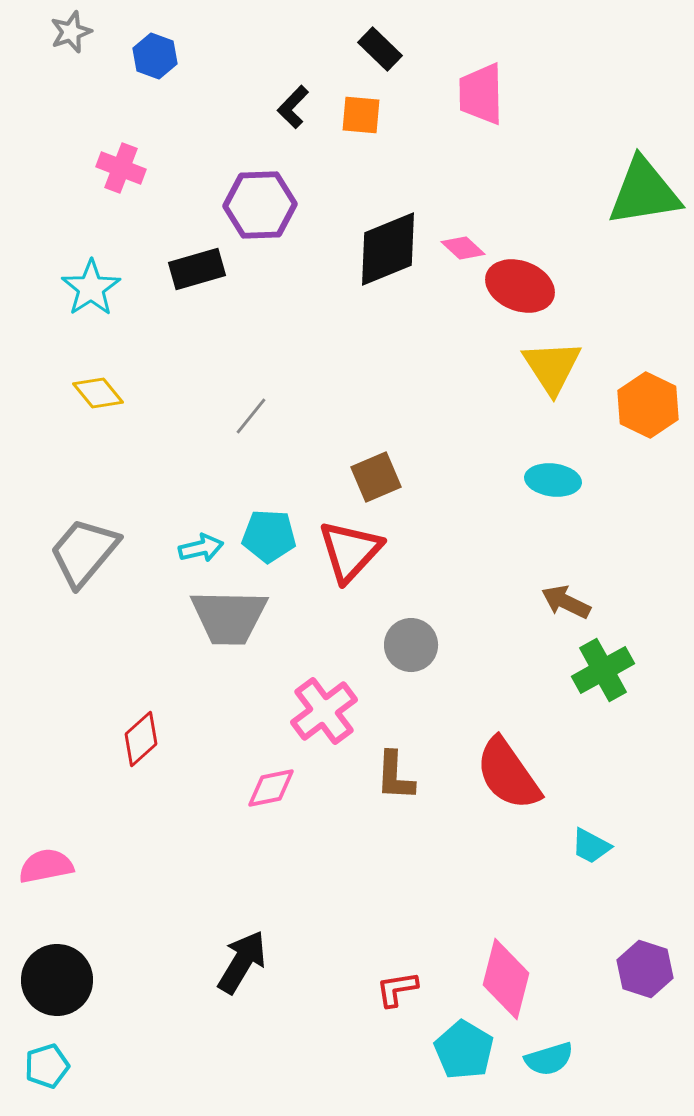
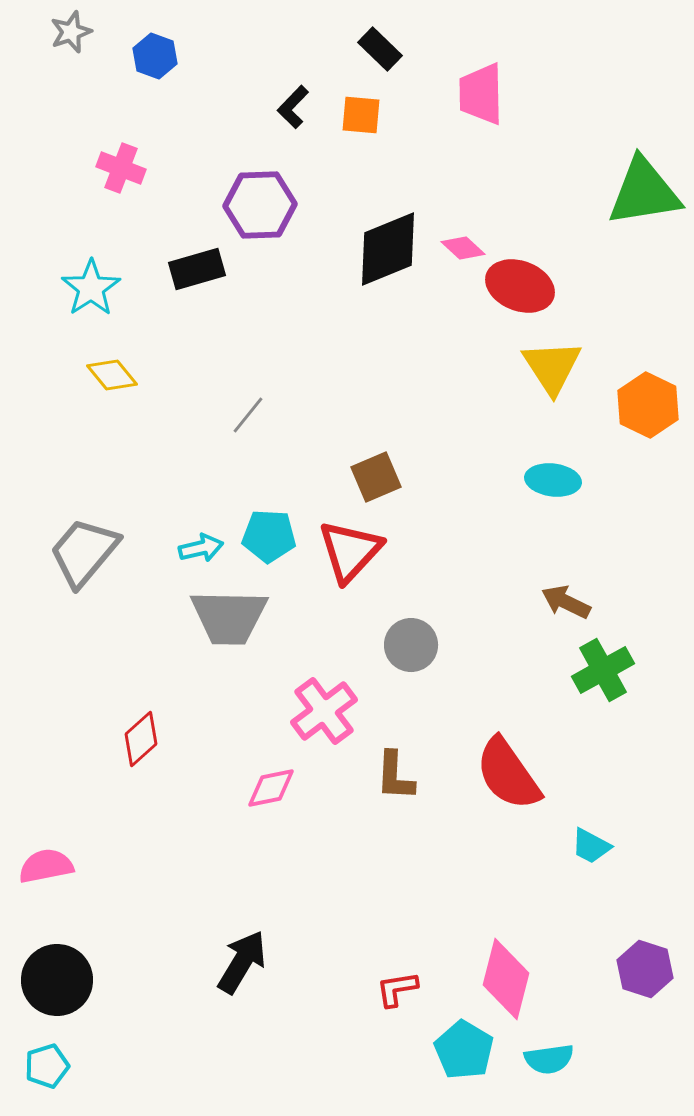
yellow diamond at (98, 393): moved 14 px right, 18 px up
gray line at (251, 416): moved 3 px left, 1 px up
cyan semicircle at (549, 1059): rotated 9 degrees clockwise
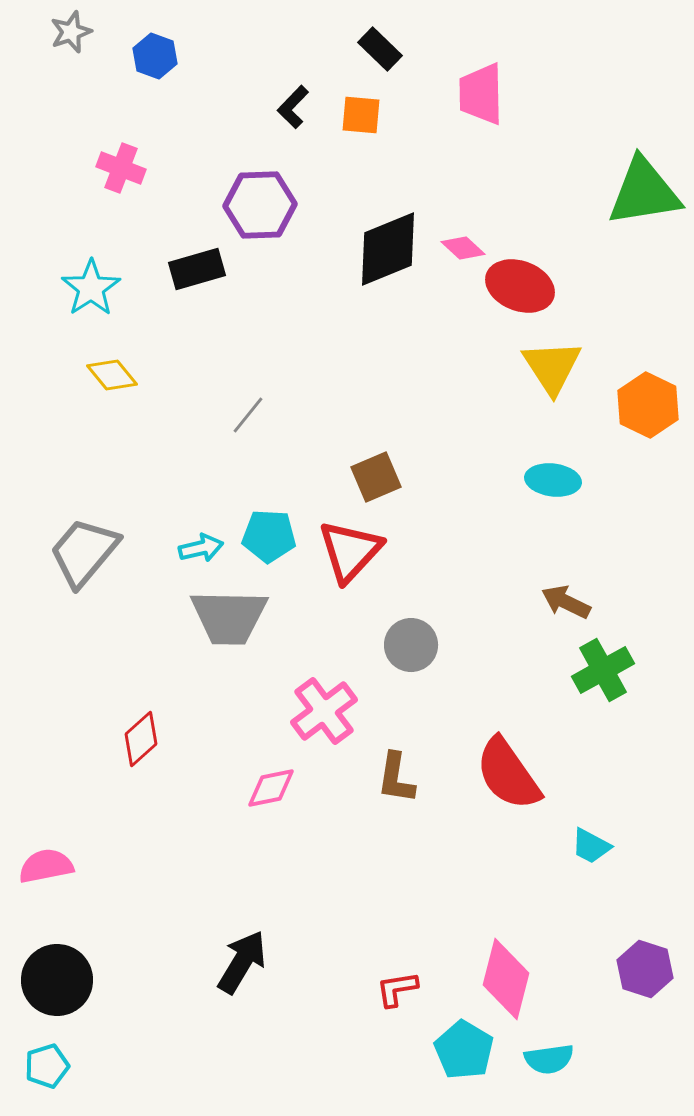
brown L-shape at (395, 776): moved 1 px right, 2 px down; rotated 6 degrees clockwise
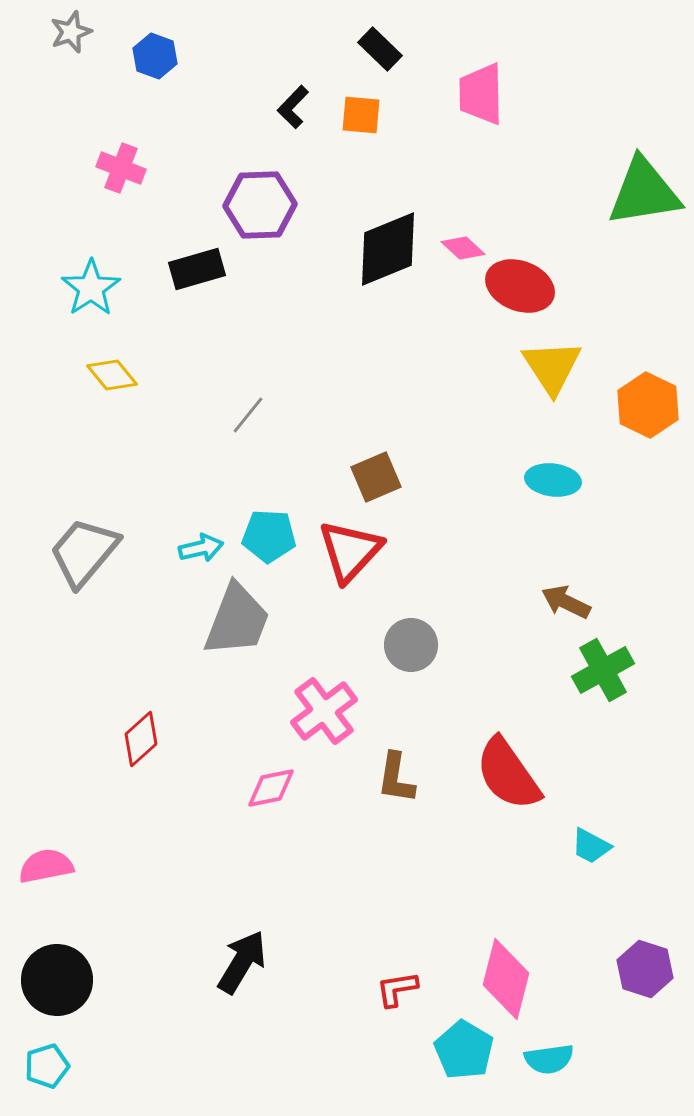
gray trapezoid at (229, 617): moved 8 px right, 3 px down; rotated 70 degrees counterclockwise
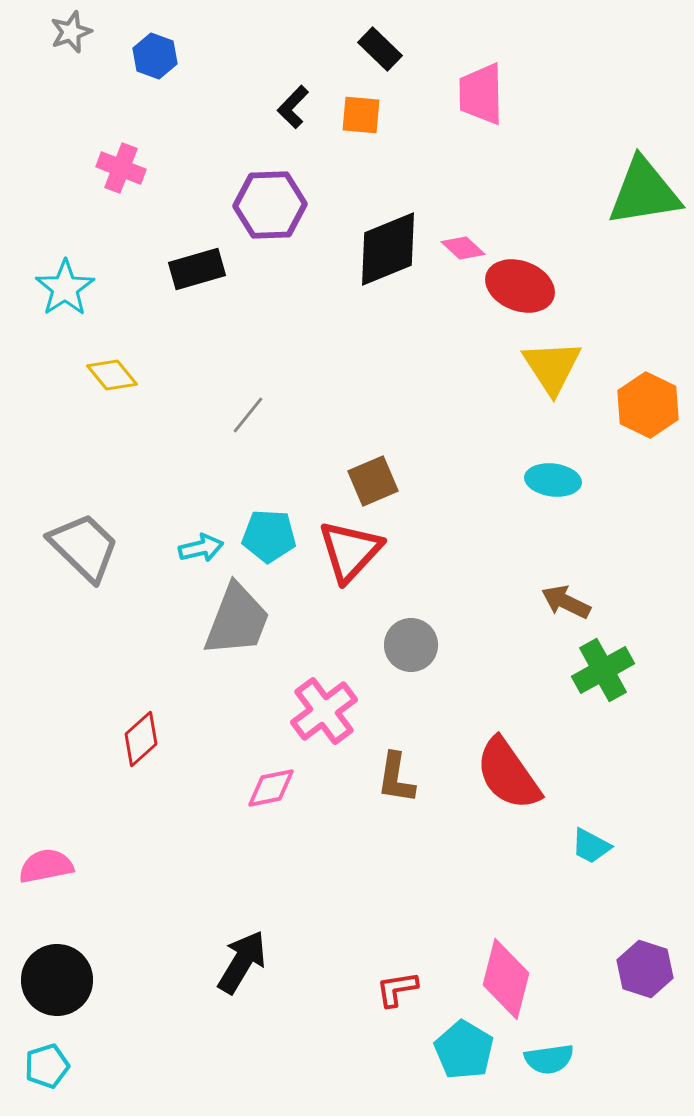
purple hexagon at (260, 205): moved 10 px right
cyan star at (91, 288): moved 26 px left
brown square at (376, 477): moved 3 px left, 4 px down
gray trapezoid at (84, 552): moved 5 px up; rotated 94 degrees clockwise
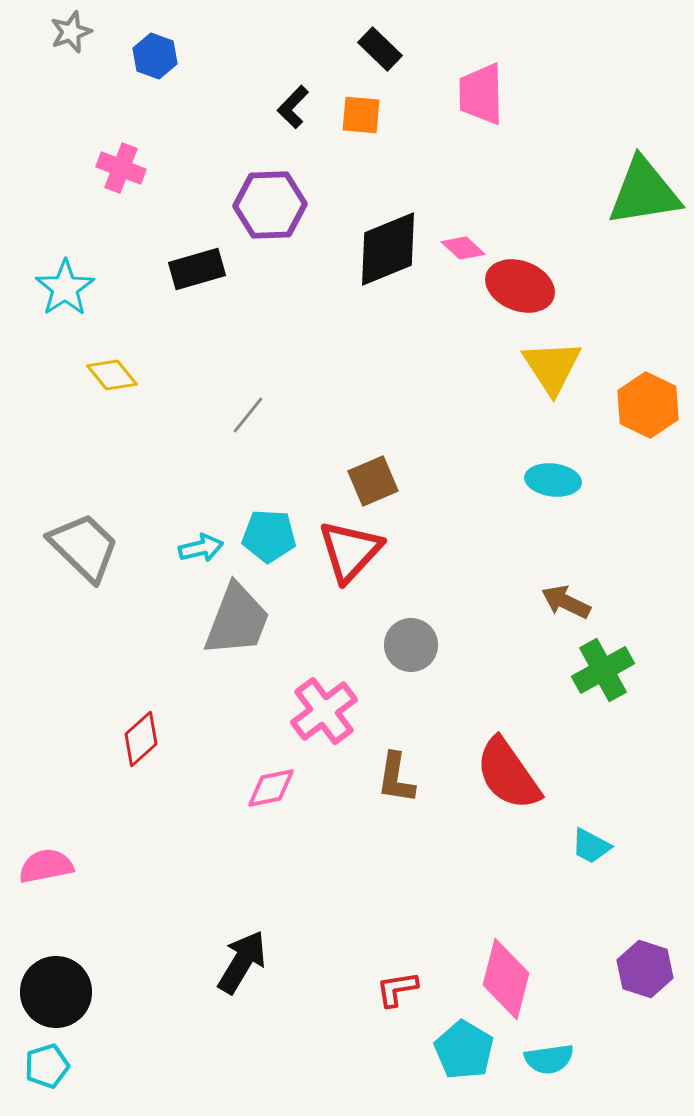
black circle at (57, 980): moved 1 px left, 12 px down
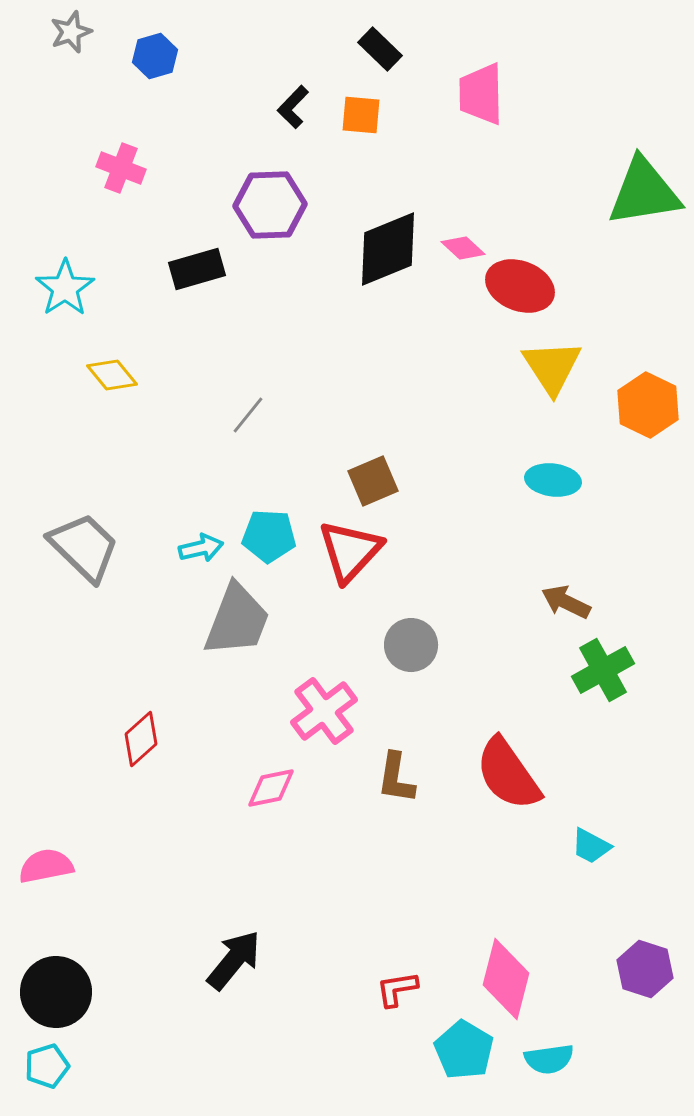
blue hexagon at (155, 56): rotated 24 degrees clockwise
black arrow at (242, 962): moved 8 px left, 2 px up; rotated 8 degrees clockwise
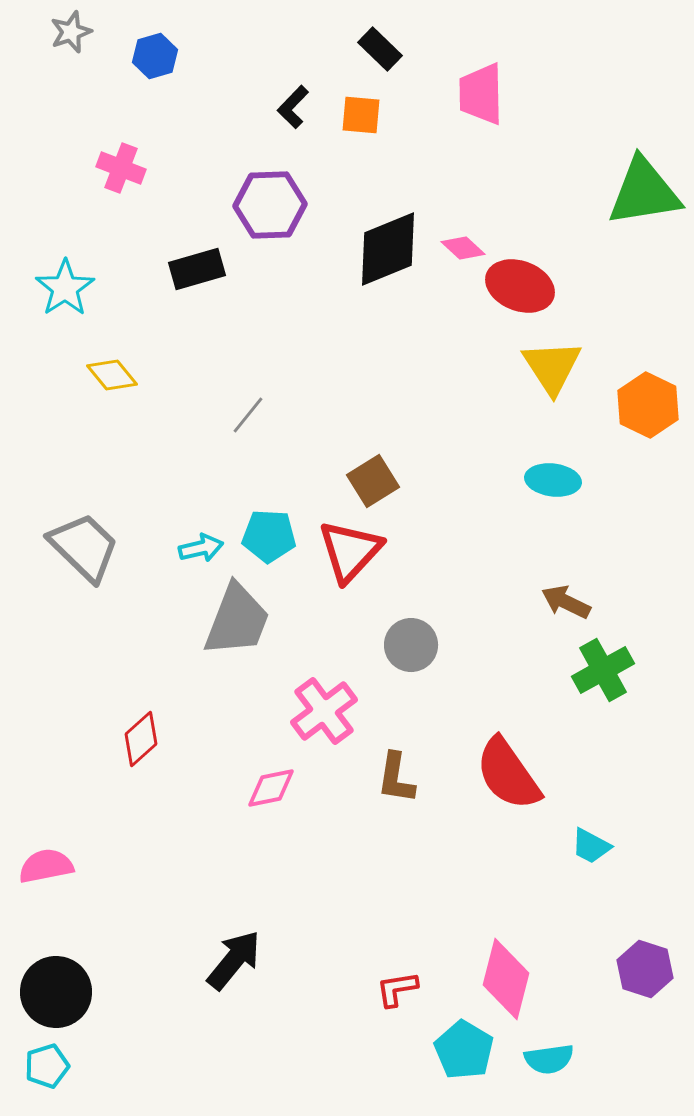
brown square at (373, 481): rotated 9 degrees counterclockwise
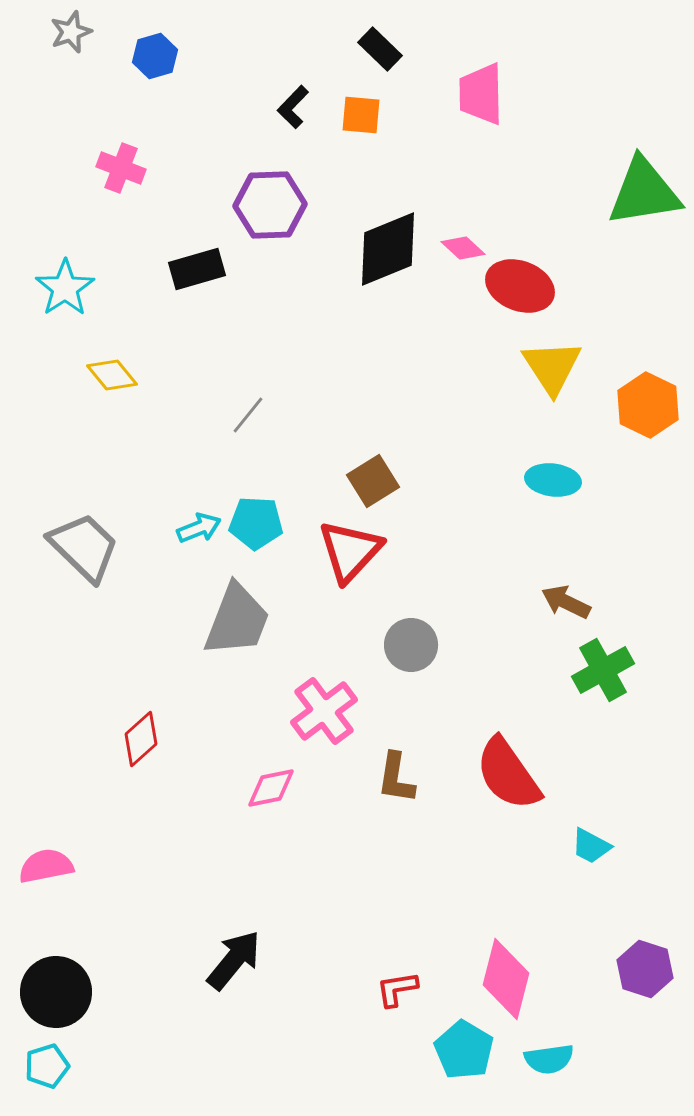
cyan pentagon at (269, 536): moved 13 px left, 13 px up
cyan arrow at (201, 548): moved 2 px left, 20 px up; rotated 9 degrees counterclockwise
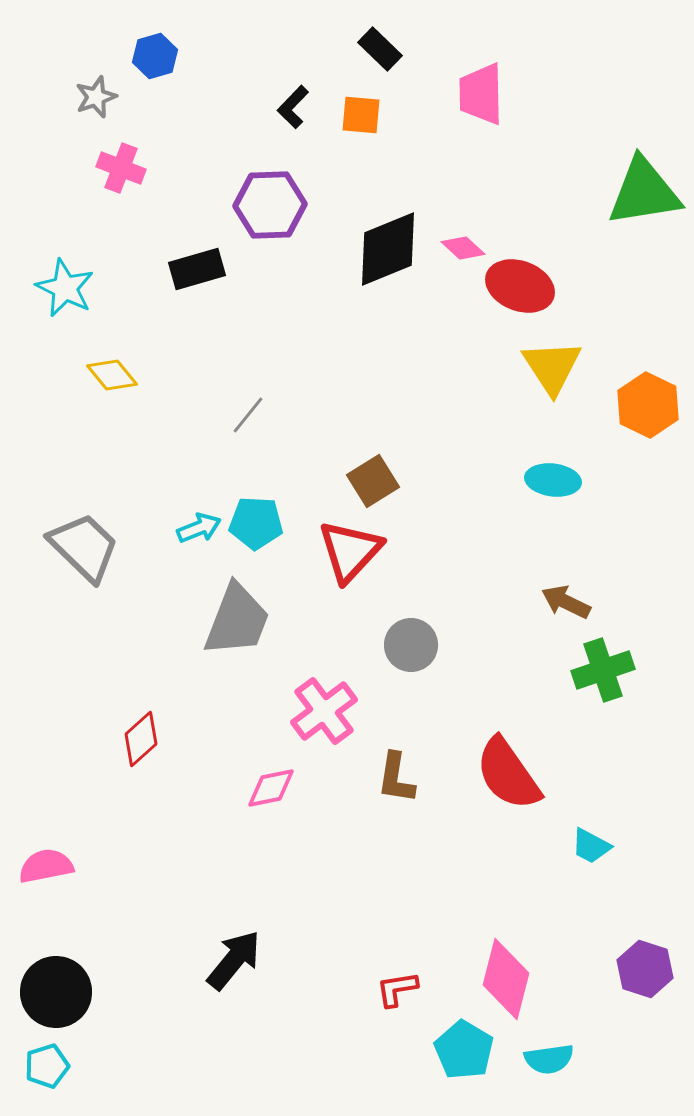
gray star at (71, 32): moved 25 px right, 65 px down
cyan star at (65, 288): rotated 12 degrees counterclockwise
green cross at (603, 670): rotated 10 degrees clockwise
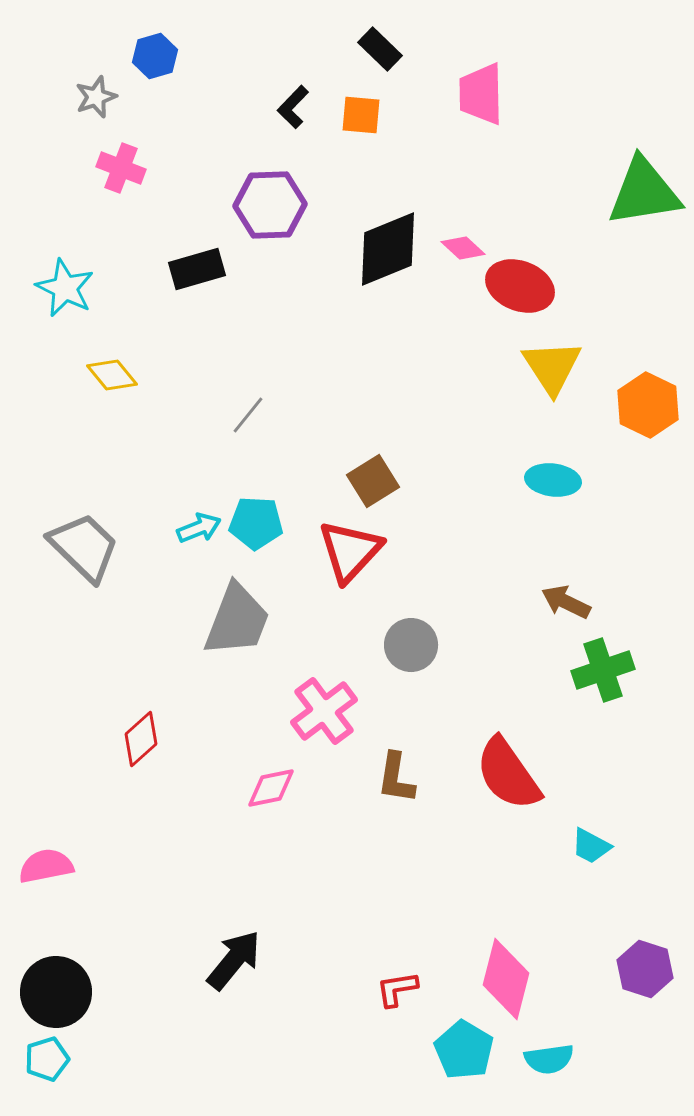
cyan pentagon at (47, 1066): moved 7 px up
